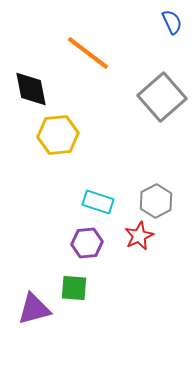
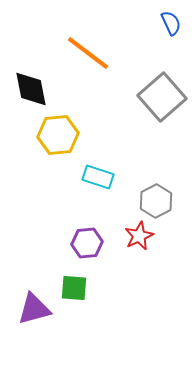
blue semicircle: moved 1 px left, 1 px down
cyan rectangle: moved 25 px up
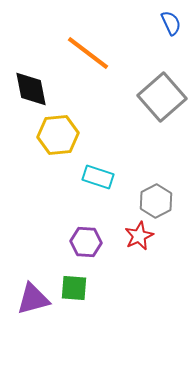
purple hexagon: moved 1 px left, 1 px up; rotated 8 degrees clockwise
purple triangle: moved 1 px left, 10 px up
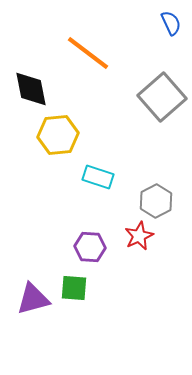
purple hexagon: moved 4 px right, 5 px down
